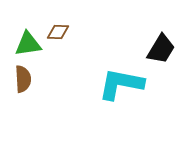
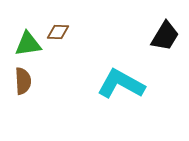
black trapezoid: moved 4 px right, 13 px up
brown semicircle: moved 2 px down
cyan L-shape: rotated 18 degrees clockwise
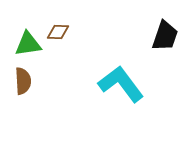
black trapezoid: rotated 12 degrees counterclockwise
cyan L-shape: rotated 24 degrees clockwise
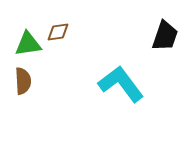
brown diamond: rotated 10 degrees counterclockwise
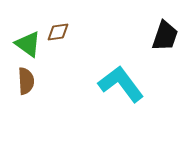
green triangle: rotated 44 degrees clockwise
brown semicircle: moved 3 px right
